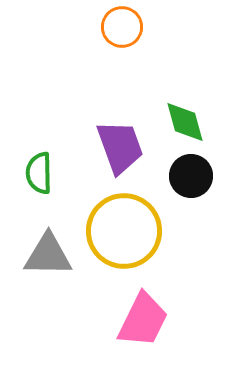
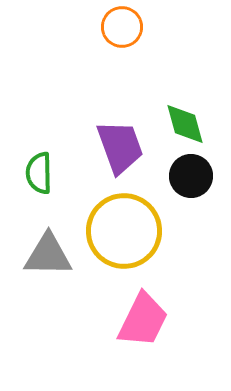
green diamond: moved 2 px down
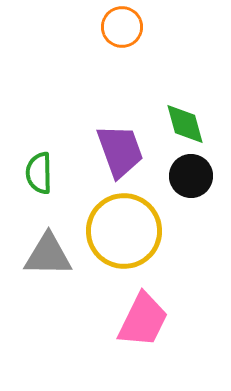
purple trapezoid: moved 4 px down
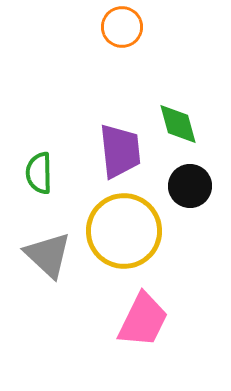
green diamond: moved 7 px left
purple trapezoid: rotated 14 degrees clockwise
black circle: moved 1 px left, 10 px down
gray triangle: rotated 42 degrees clockwise
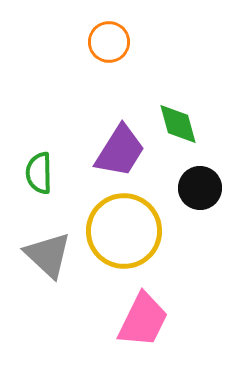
orange circle: moved 13 px left, 15 px down
purple trapezoid: rotated 38 degrees clockwise
black circle: moved 10 px right, 2 px down
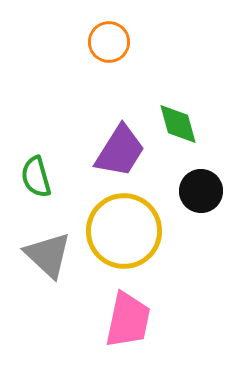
green semicircle: moved 3 px left, 4 px down; rotated 15 degrees counterclockwise
black circle: moved 1 px right, 3 px down
pink trapezoid: moved 15 px left; rotated 14 degrees counterclockwise
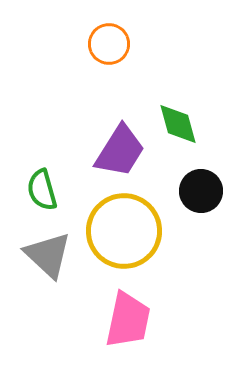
orange circle: moved 2 px down
green semicircle: moved 6 px right, 13 px down
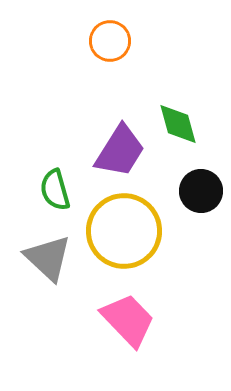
orange circle: moved 1 px right, 3 px up
green semicircle: moved 13 px right
gray triangle: moved 3 px down
pink trapezoid: rotated 56 degrees counterclockwise
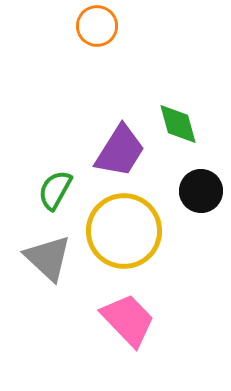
orange circle: moved 13 px left, 15 px up
green semicircle: rotated 45 degrees clockwise
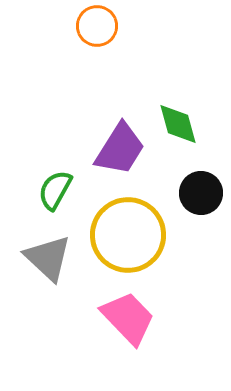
purple trapezoid: moved 2 px up
black circle: moved 2 px down
yellow circle: moved 4 px right, 4 px down
pink trapezoid: moved 2 px up
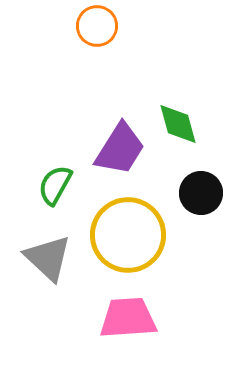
green semicircle: moved 5 px up
pink trapezoid: rotated 50 degrees counterclockwise
